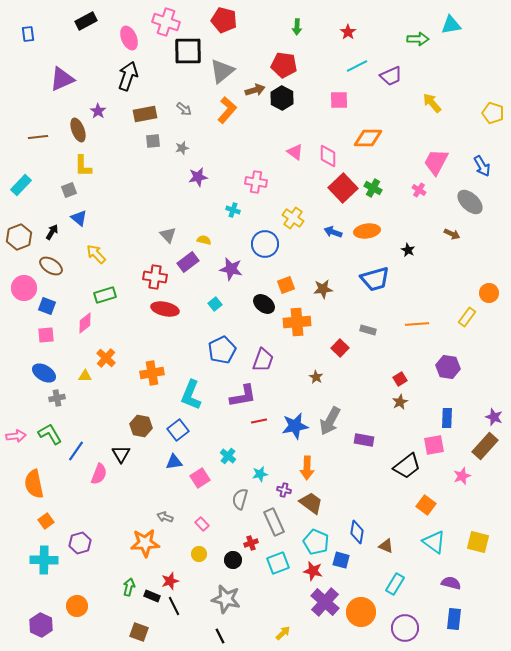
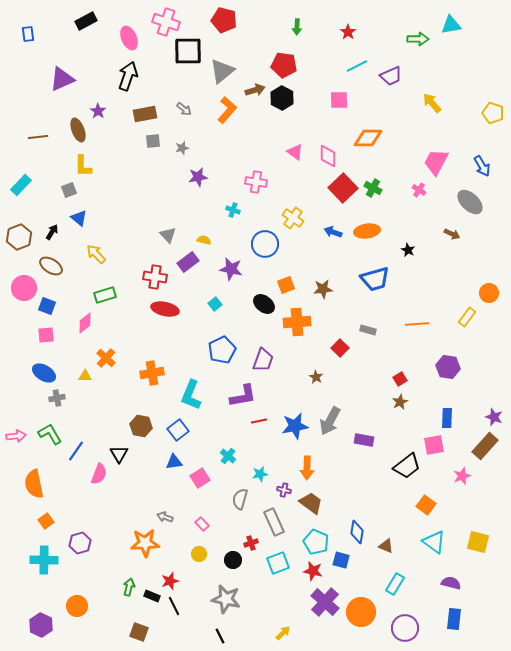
black triangle at (121, 454): moved 2 px left
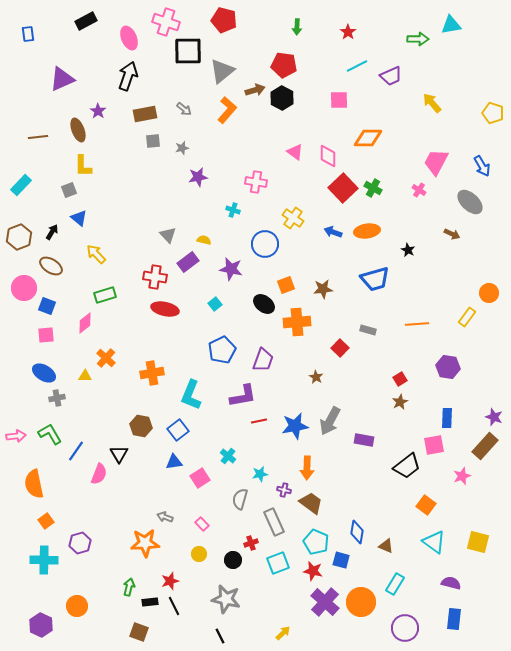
black rectangle at (152, 596): moved 2 px left, 6 px down; rotated 28 degrees counterclockwise
orange circle at (361, 612): moved 10 px up
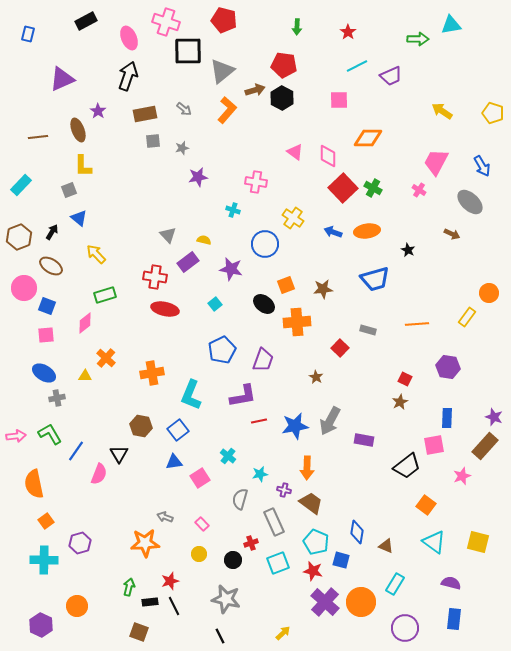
blue rectangle at (28, 34): rotated 21 degrees clockwise
yellow arrow at (432, 103): moved 10 px right, 8 px down; rotated 15 degrees counterclockwise
red square at (400, 379): moved 5 px right; rotated 32 degrees counterclockwise
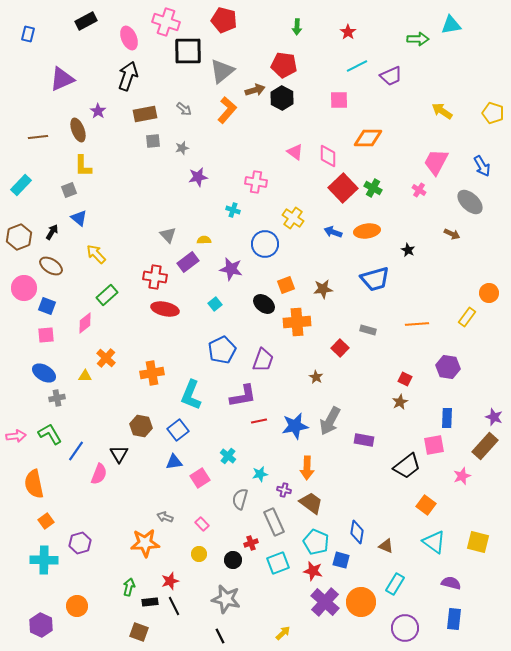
yellow semicircle at (204, 240): rotated 16 degrees counterclockwise
green rectangle at (105, 295): moved 2 px right; rotated 25 degrees counterclockwise
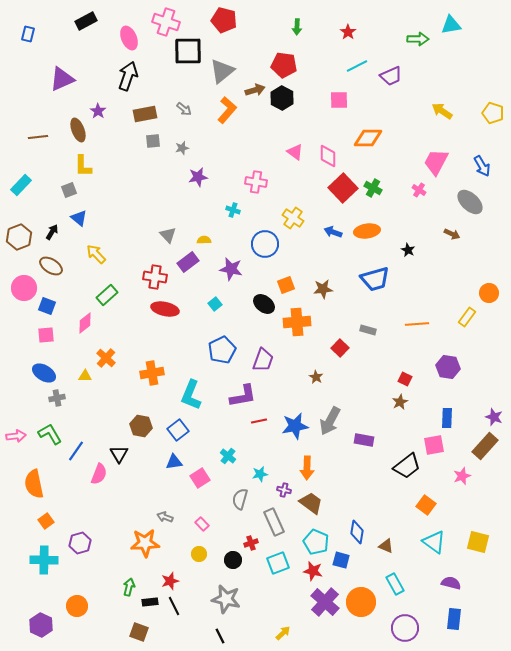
cyan rectangle at (395, 584): rotated 60 degrees counterclockwise
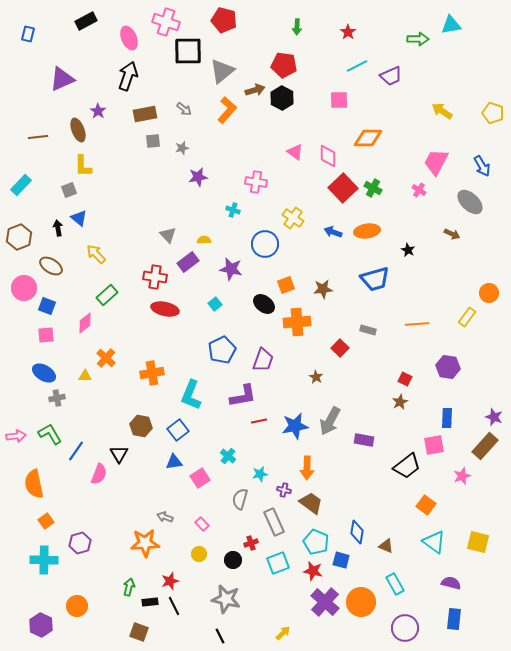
black arrow at (52, 232): moved 6 px right, 4 px up; rotated 42 degrees counterclockwise
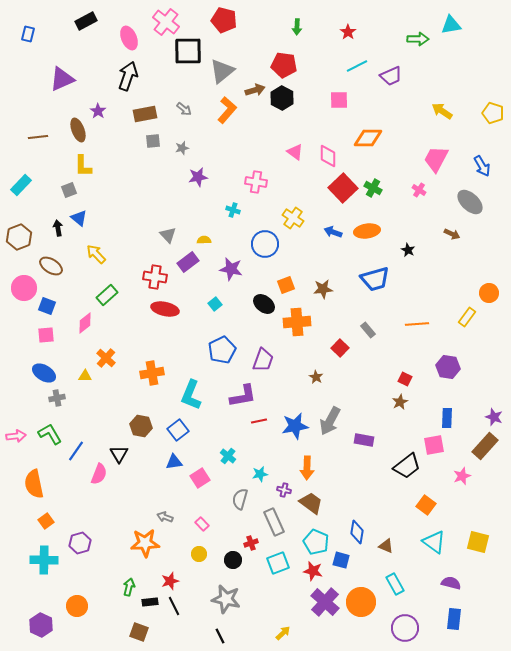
pink cross at (166, 22): rotated 20 degrees clockwise
pink trapezoid at (436, 162): moved 3 px up
gray rectangle at (368, 330): rotated 35 degrees clockwise
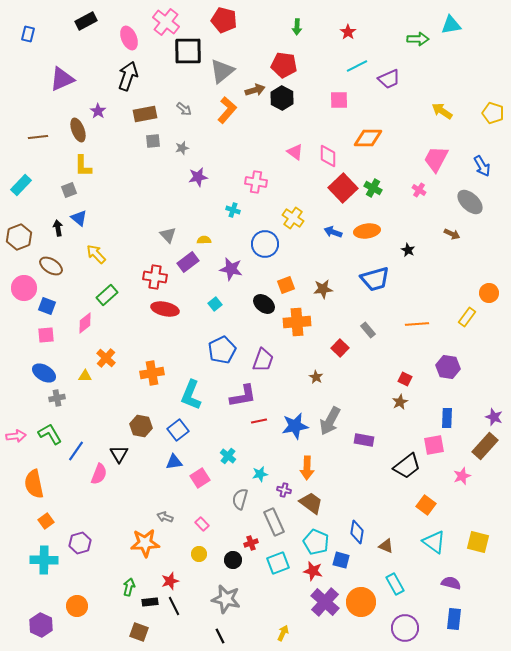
purple trapezoid at (391, 76): moved 2 px left, 3 px down
yellow arrow at (283, 633): rotated 21 degrees counterclockwise
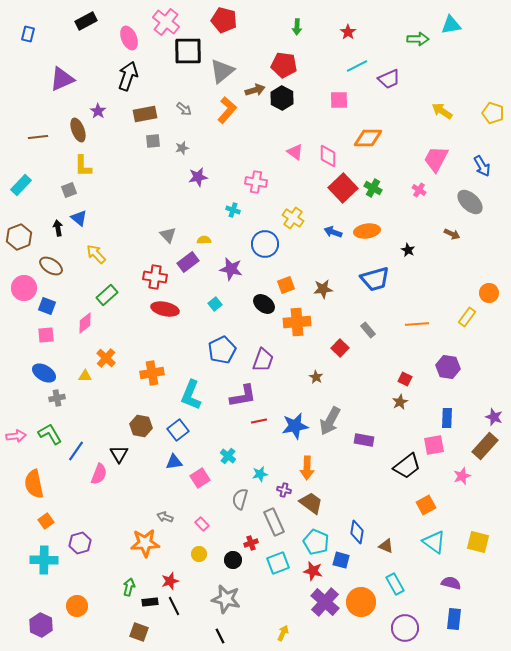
orange square at (426, 505): rotated 24 degrees clockwise
